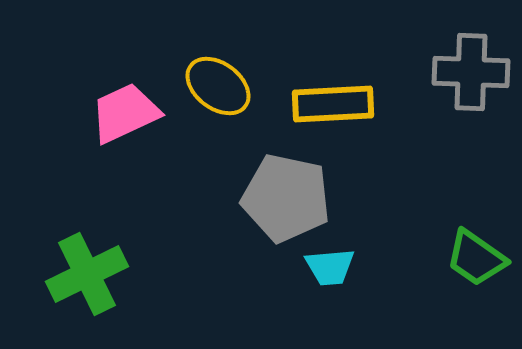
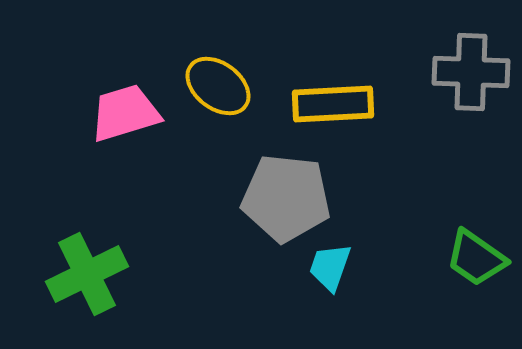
pink trapezoid: rotated 8 degrees clockwise
gray pentagon: rotated 6 degrees counterclockwise
cyan trapezoid: rotated 114 degrees clockwise
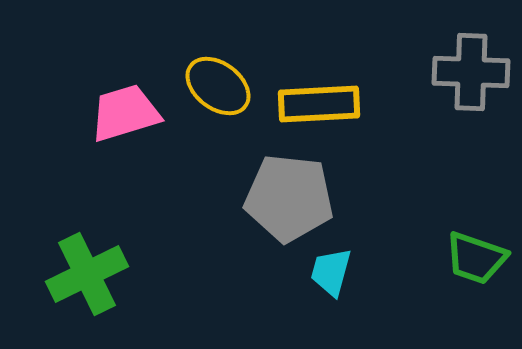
yellow rectangle: moved 14 px left
gray pentagon: moved 3 px right
green trapezoid: rotated 16 degrees counterclockwise
cyan trapezoid: moved 1 px right, 5 px down; rotated 4 degrees counterclockwise
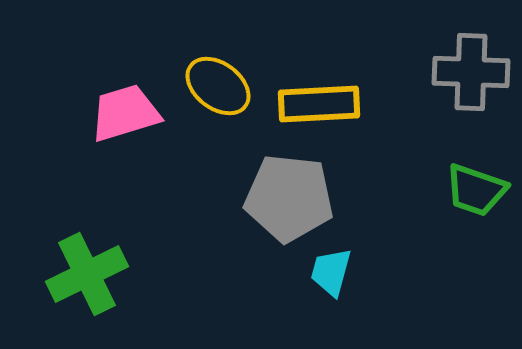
green trapezoid: moved 68 px up
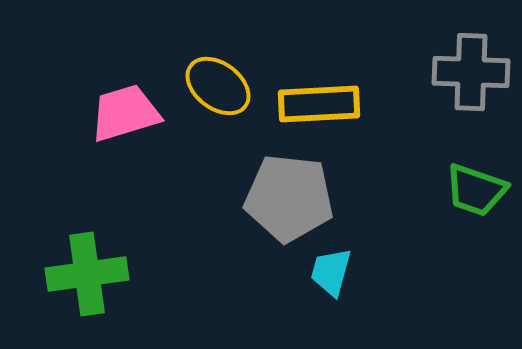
green cross: rotated 18 degrees clockwise
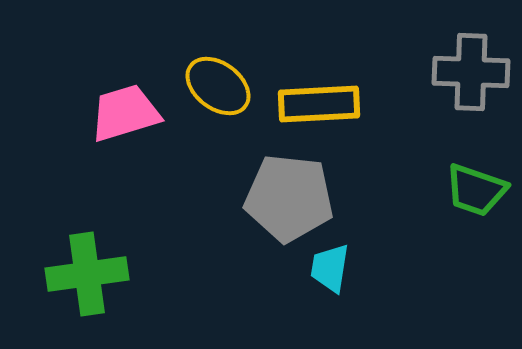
cyan trapezoid: moved 1 px left, 4 px up; rotated 6 degrees counterclockwise
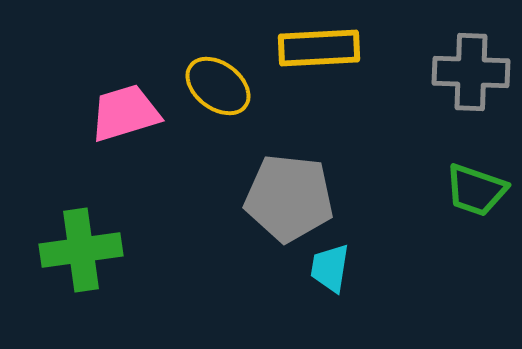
yellow rectangle: moved 56 px up
green cross: moved 6 px left, 24 px up
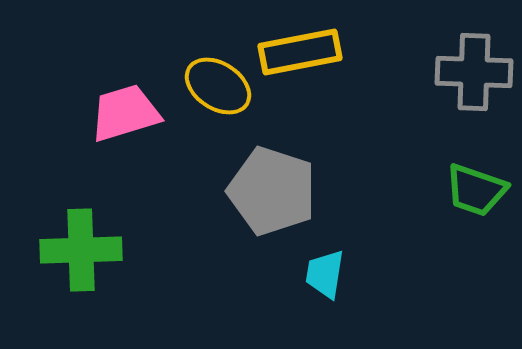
yellow rectangle: moved 19 px left, 4 px down; rotated 8 degrees counterclockwise
gray cross: moved 3 px right
yellow ellipse: rotated 4 degrees counterclockwise
gray pentagon: moved 17 px left, 7 px up; rotated 12 degrees clockwise
green cross: rotated 6 degrees clockwise
cyan trapezoid: moved 5 px left, 6 px down
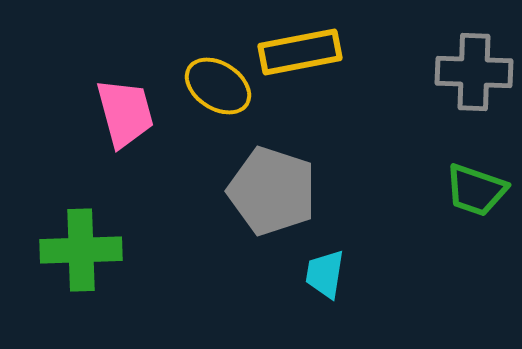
pink trapezoid: rotated 92 degrees clockwise
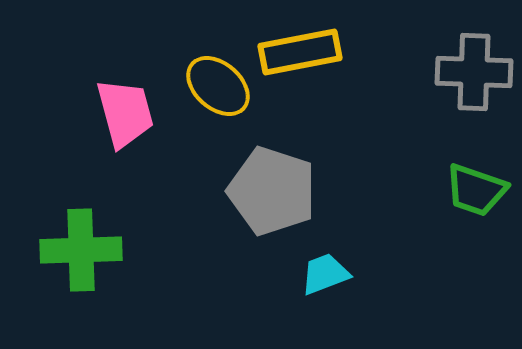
yellow ellipse: rotated 8 degrees clockwise
cyan trapezoid: rotated 60 degrees clockwise
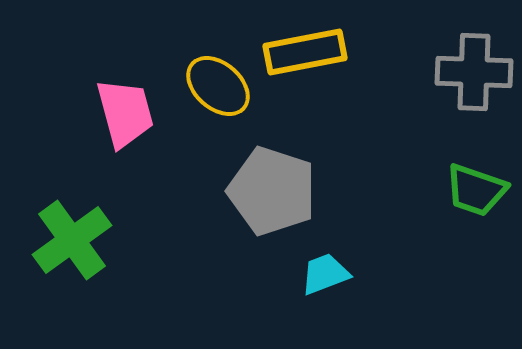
yellow rectangle: moved 5 px right
green cross: moved 9 px left, 10 px up; rotated 34 degrees counterclockwise
